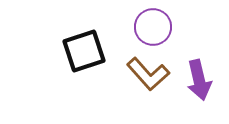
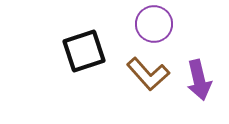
purple circle: moved 1 px right, 3 px up
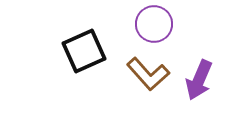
black square: rotated 6 degrees counterclockwise
purple arrow: rotated 36 degrees clockwise
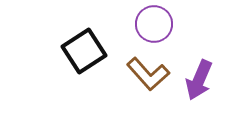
black square: rotated 9 degrees counterclockwise
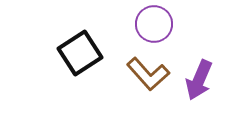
black square: moved 4 px left, 2 px down
